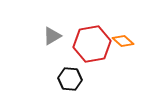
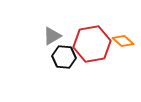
black hexagon: moved 6 px left, 22 px up
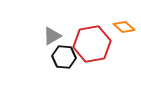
orange diamond: moved 1 px right, 14 px up
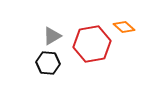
black hexagon: moved 16 px left, 6 px down
